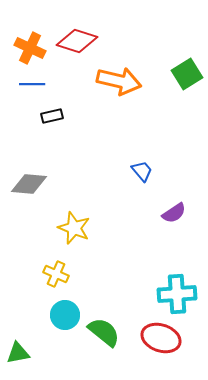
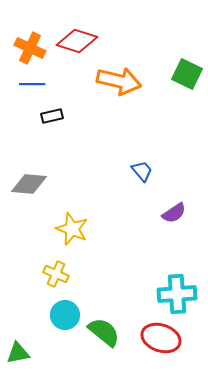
green square: rotated 32 degrees counterclockwise
yellow star: moved 2 px left, 1 px down
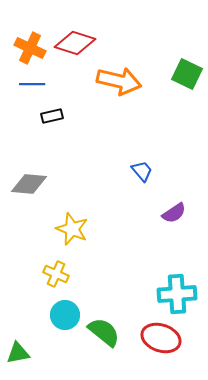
red diamond: moved 2 px left, 2 px down
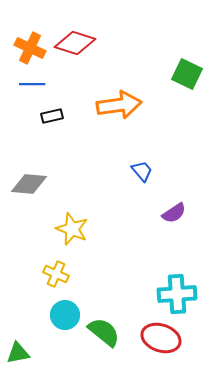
orange arrow: moved 24 px down; rotated 21 degrees counterclockwise
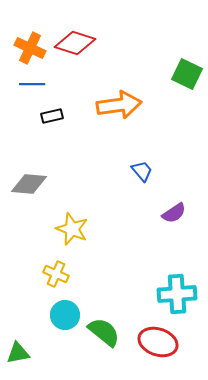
red ellipse: moved 3 px left, 4 px down
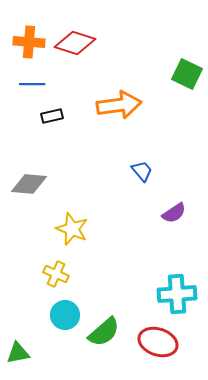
orange cross: moved 1 px left, 6 px up; rotated 20 degrees counterclockwise
green semicircle: rotated 100 degrees clockwise
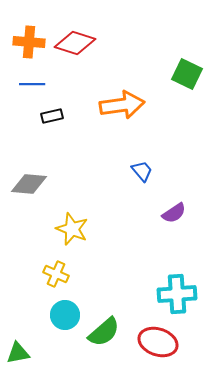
orange arrow: moved 3 px right
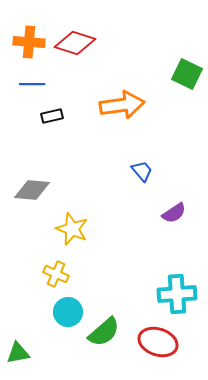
gray diamond: moved 3 px right, 6 px down
cyan circle: moved 3 px right, 3 px up
